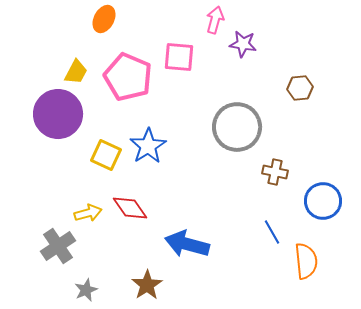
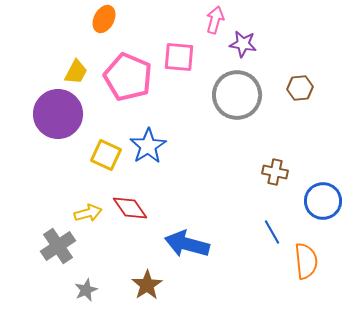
gray circle: moved 32 px up
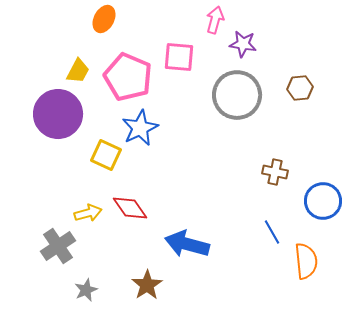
yellow trapezoid: moved 2 px right, 1 px up
blue star: moved 8 px left, 18 px up; rotated 6 degrees clockwise
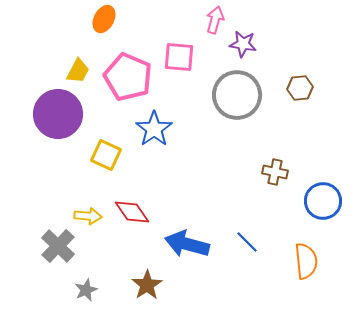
blue star: moved 14 px right, 1 px down; rotated 9 degrees counterclockwise
red diamond: moved 2 px right, 4 px down
yellow arrow: moved 3 px down; rotated 20 degrees clockwise
blue line: moved 25 px left, 10 px down; rotated 15 degrees counterclockwise
gray cross: rotated 12 degrees counterclockwise
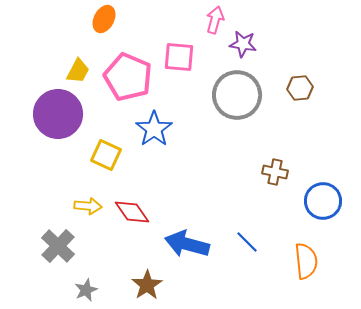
yellow arrow: moved 10 px up
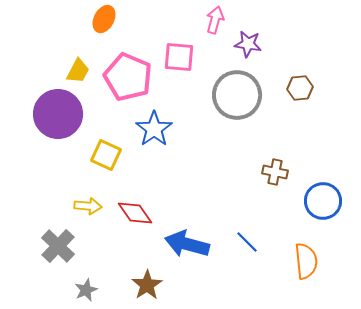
purple star: moved 5 px right
red diamond: moved 3 px right, 1 px down
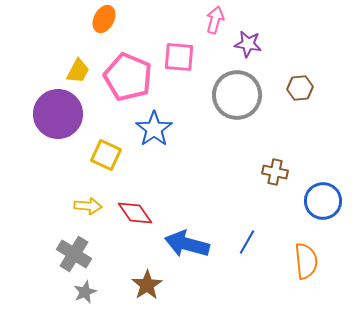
blue line: rotated 75 degrees clockwise
gray cross: moved 16 px right, 8 px down; rotated 12 degrees counterclockwise
gray star: moved 1 px left, 2 px down
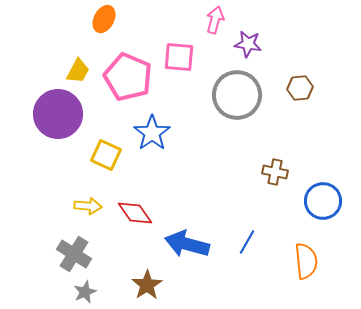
blue star: moved 2 px left, 4 px down
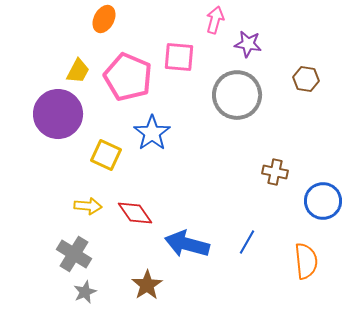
brown hexagon: moved 6 px right, 9 px up; rotated 15 degrees clockwise
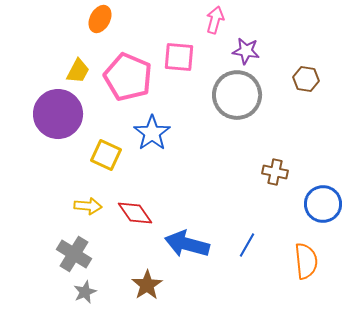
orange ellipse: moved 4 px left
purple star: moved 2 px left, 7 px down
blue circle: moved 3 px down
blue line: moved 3 px down
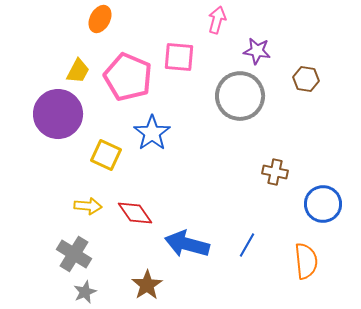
pink arrow: moved 2 px right
purple star: moved 11 px right
gray circle: moved 3 px right, 1 px down
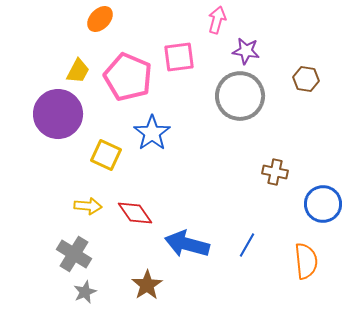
orange ellipse: rotated 16 degrees clockwise
purple star: moved 11 px left
pink square: rotated 12 degrees counterclockwise
